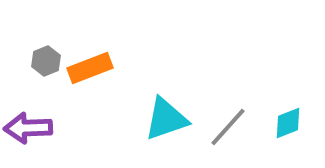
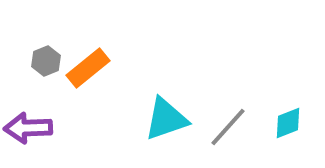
orange rectangle: moved 2 px left; rotated 18 degrees counterclockwise
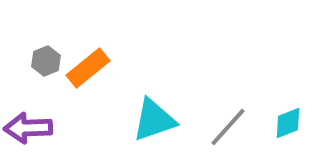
cyan triangle: moved 12 px left, 1 px down
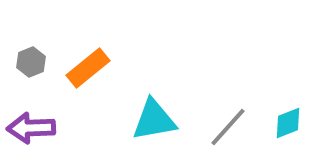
gray hexagon: moved 15 px left, 1 px down
cyan triangle: rotated 9 degrees clockwise
purple arrow: moved 3 px right
